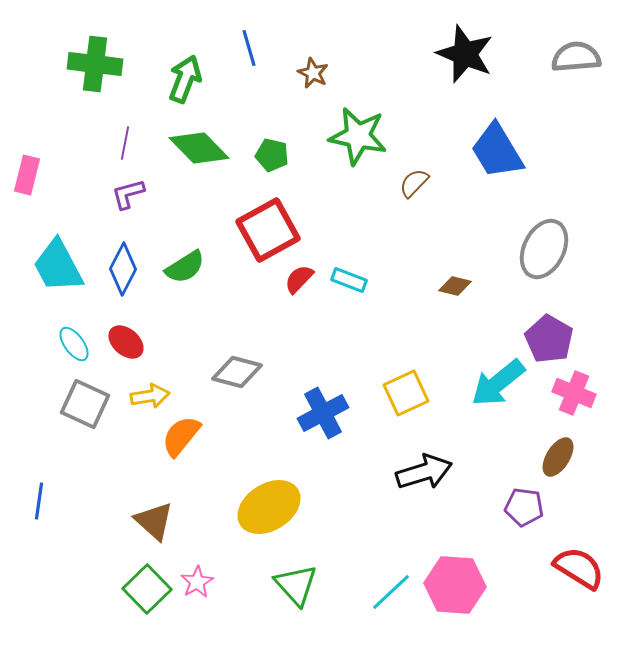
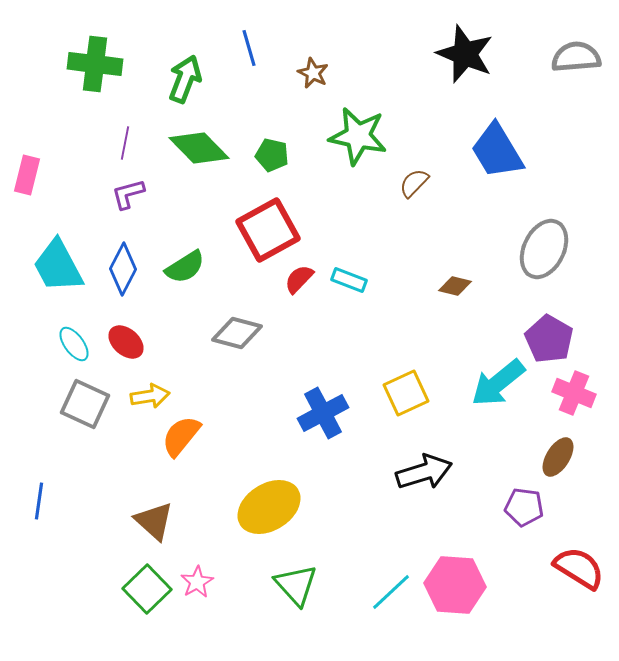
gray diamond at (237, 372): moved 39 px up
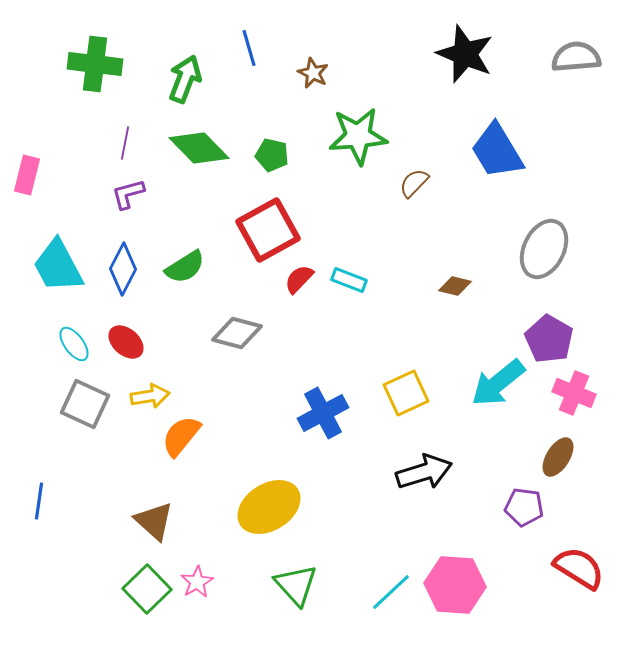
green star at (358, 136): rotated 16 degrees counterclockwise
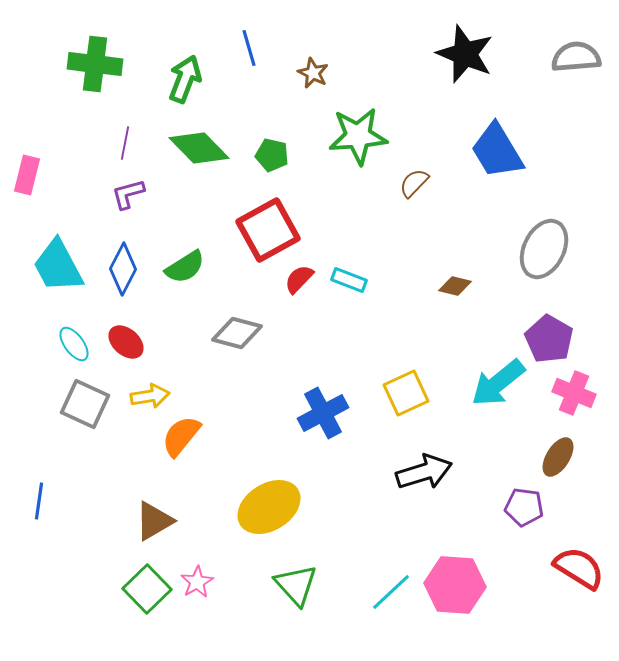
brown triangle at (154, 521): rotated 48 degrees clockwise
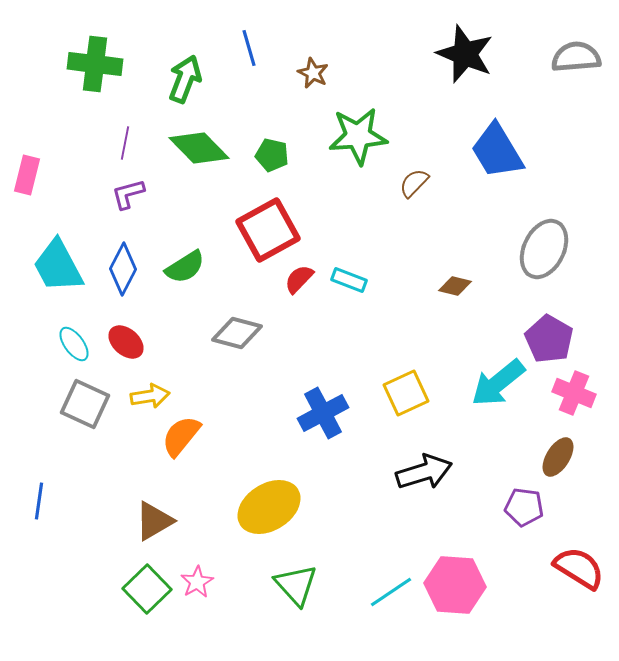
cyan line at (391, 592): rotated 9 degrees clockwise
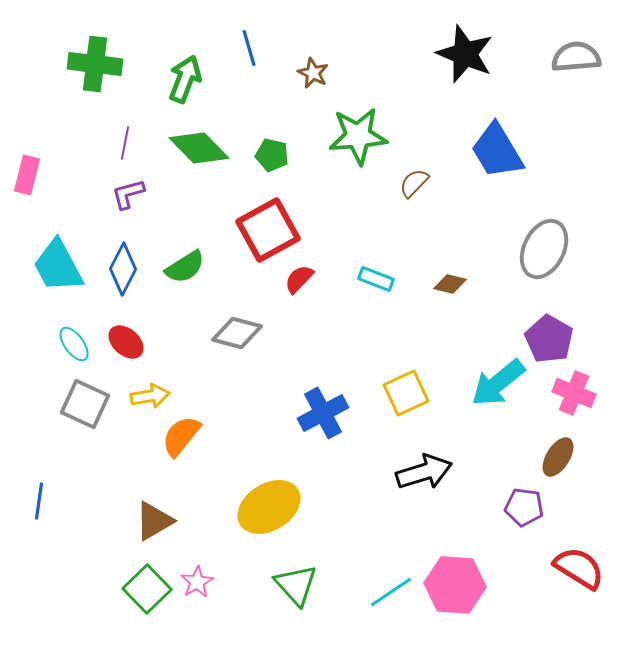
cyan rectangle at (349, 280): moved 27 px right, 1 px up
brown diamond at (455, 286): moved 5 px left, 2 px up
